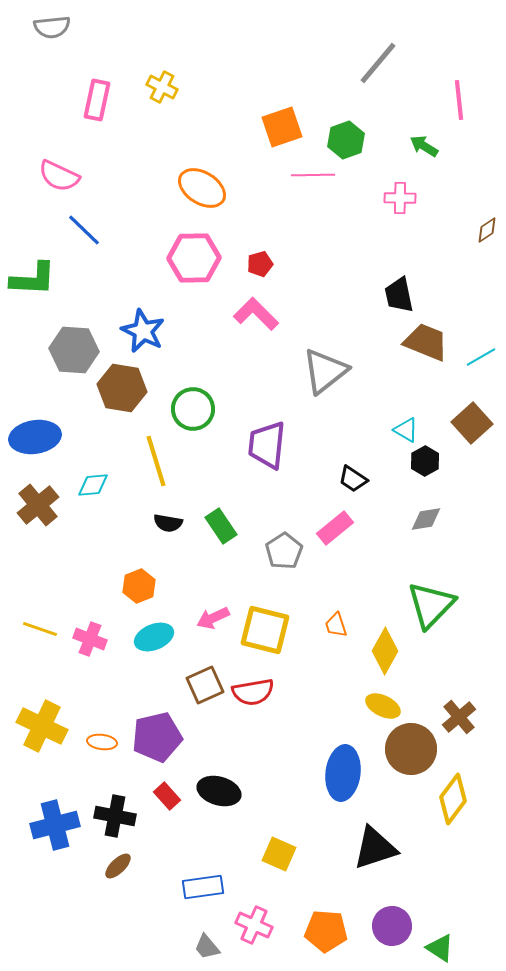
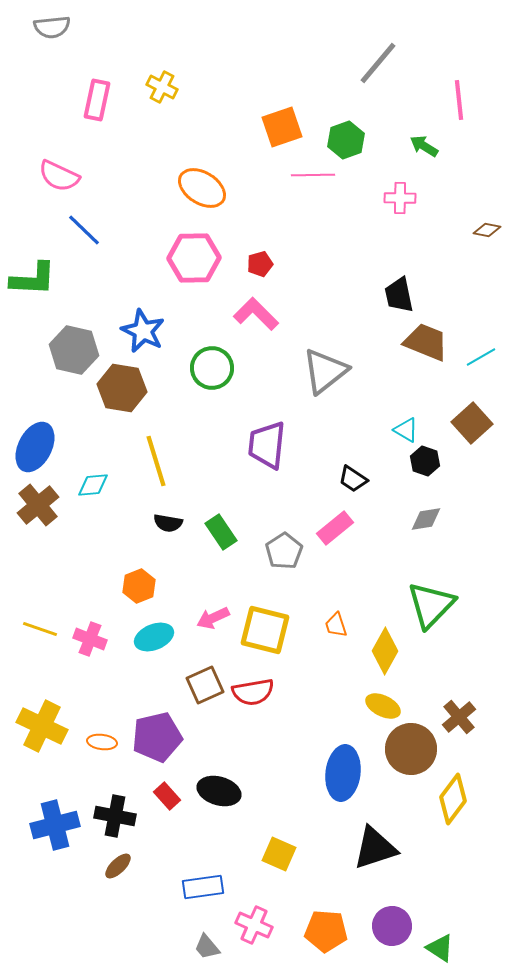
brown diamond at (487, 230): rotated 44 degrees clockwise
gray hexagon at (74, 350): rotated 9 degrees clockwise
green circle at (193, 409): moved 19 px right, 41 px up
blue ellipse at (35, 437): moved 10 px down; rotated 54 degrees counterclockwise
black hexagon at (425, 461): rotated 12 degrees counterclockwise
green rectangle at (221, 526): moved 6 px down
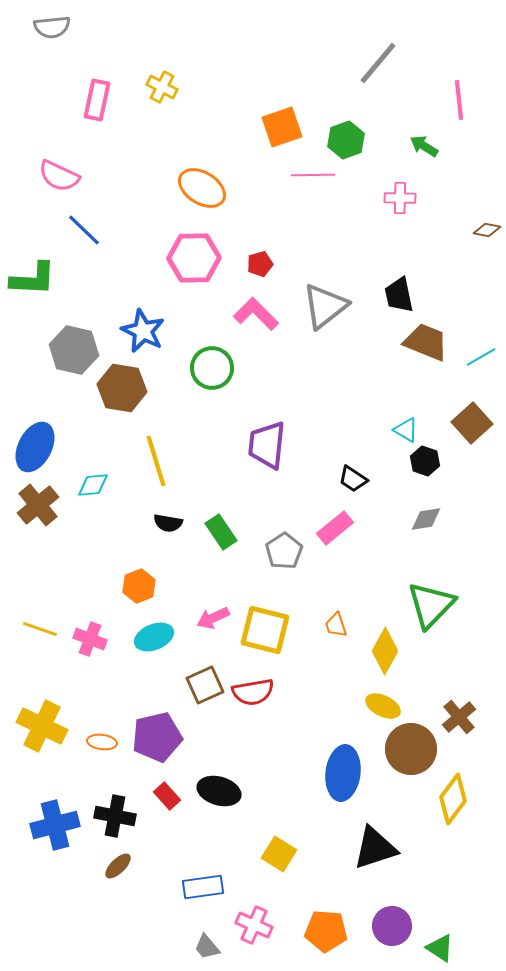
gray triangle at (325, 371): moved 65 px up
yellow square at (279, 854): rotated 8 degrees clockwise
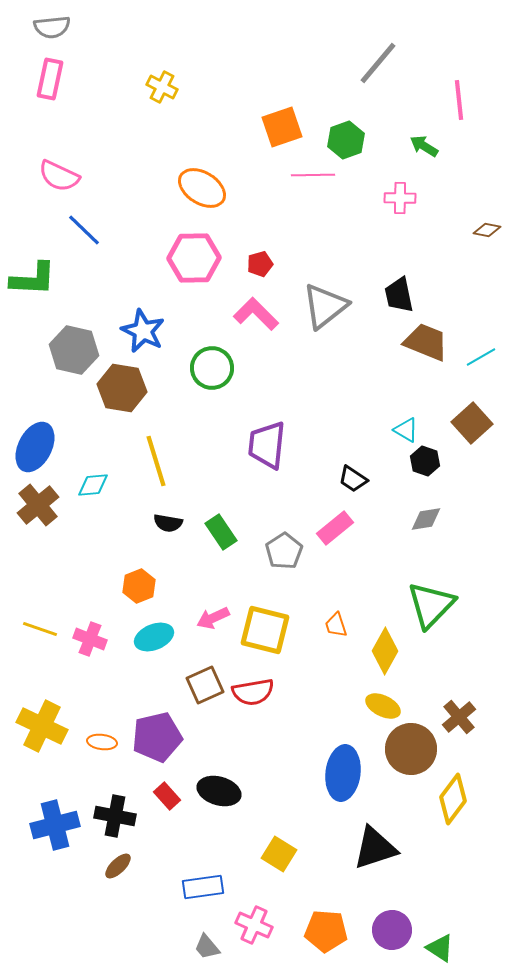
pink rectangle at (97, 100): moved 47 px left, 21 px up
purple circle at (392, 926): moved 4 px down
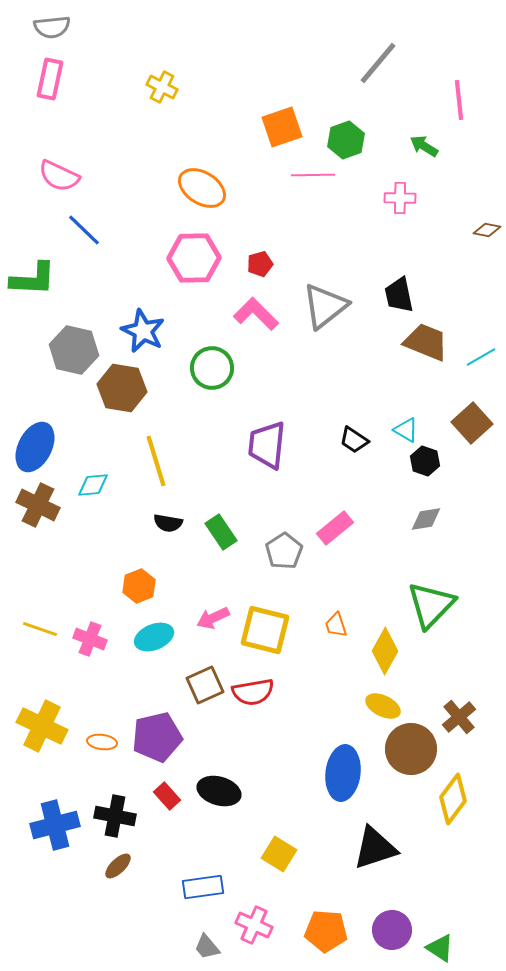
black trapezoid at (353, 479): moved 1 px right, 39 px up
brown cross at (38, 505): rotated 24 degrees counterclockwise
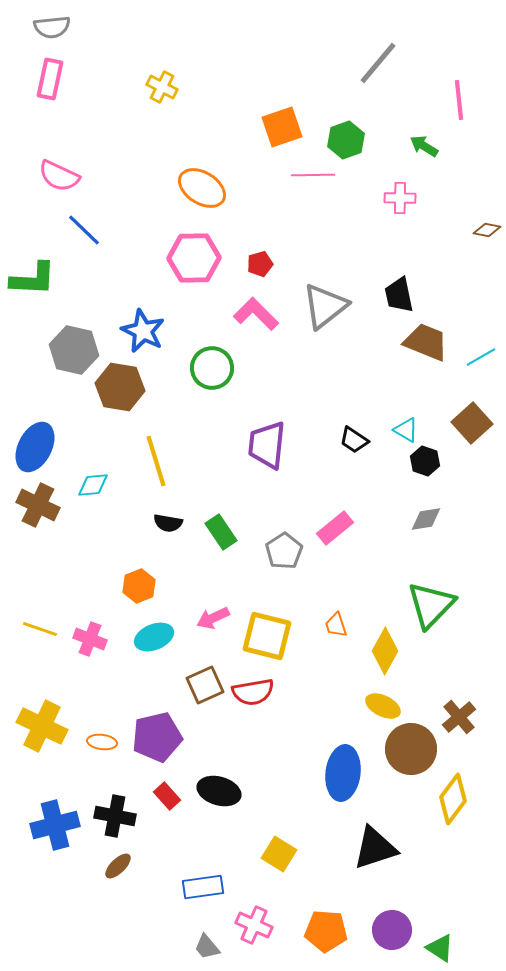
brown hexagon at (122, 388): moved 2 px left, 1 px up
yellow square at (265, 630): moved 2 px right, 6 px down
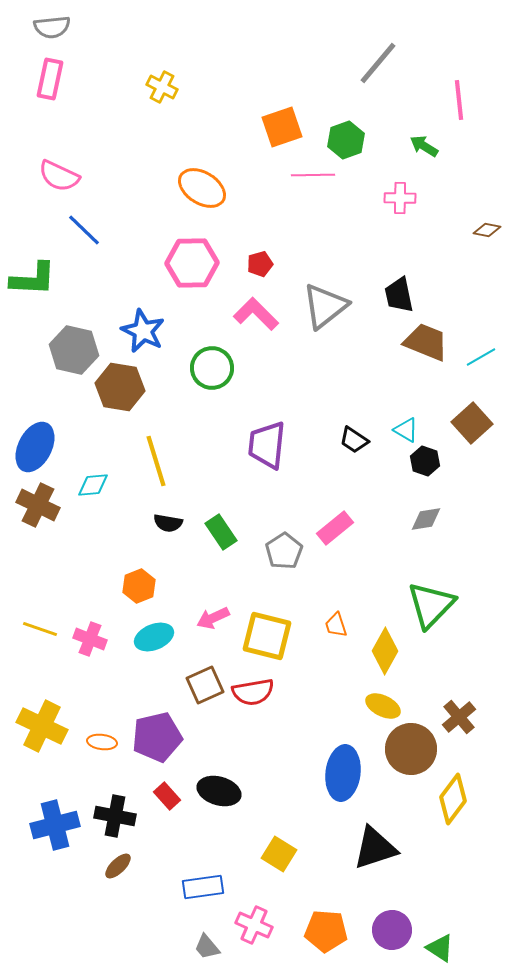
pink hexagon at (194, 258): moved 2 px left, 5 px down
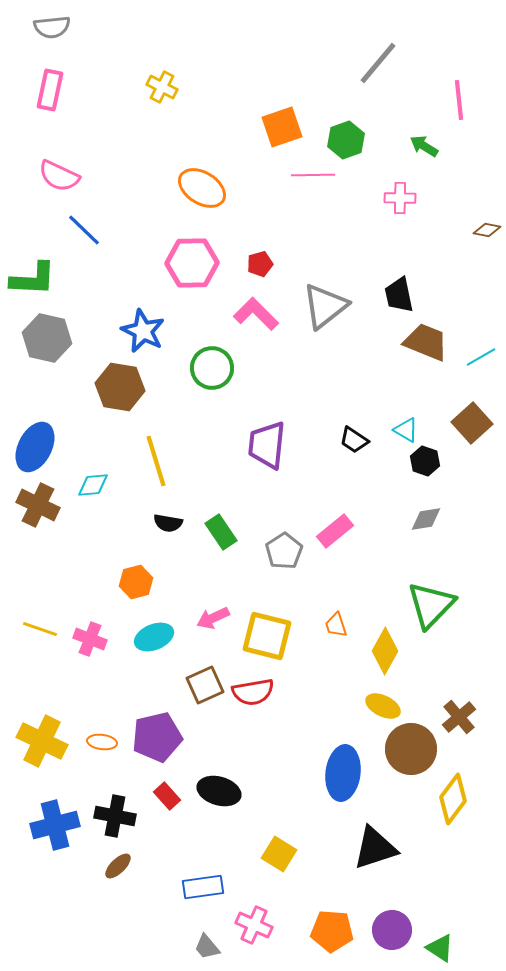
pink rectangle at (50, 79): moved 11 px down
gray hexagon at (74, 350): moved 27 px left, 12 px up
pink rectangle at (335, 528): moved 3 px down
orange hexagon at (139, 586): moved 3 px left, 4 px up; rotated 8 degrees clockwise
yellow cross at (42, 726): moved 15 px down
orange pentagon at (326, 931): moved 6 px right
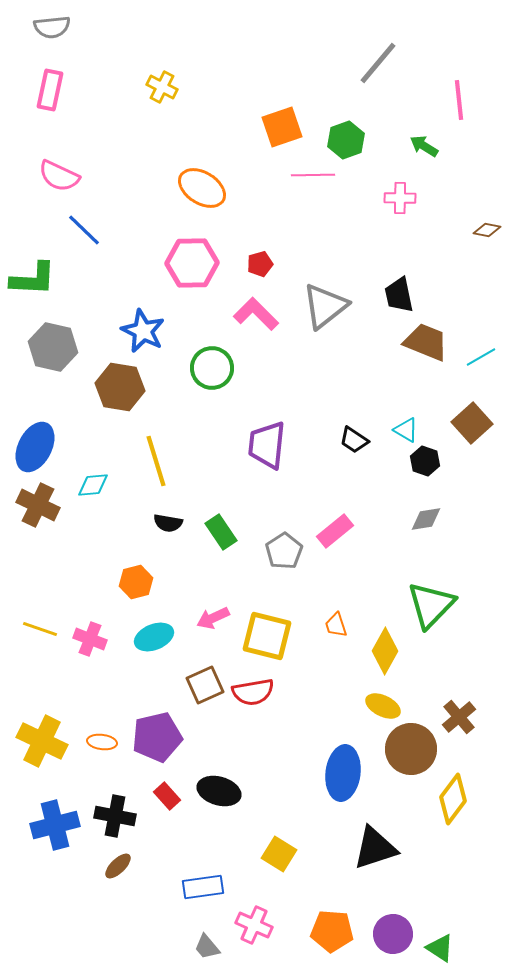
gray hexagon at (47, 338): moved 6 px right, 9 px down
purple circle at (392, 930): moved 1 px right, 4 px down
